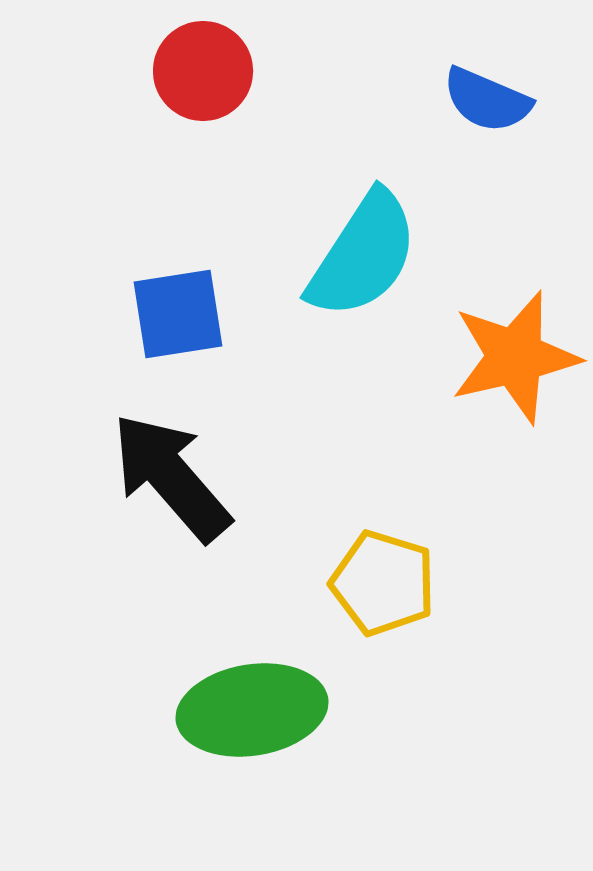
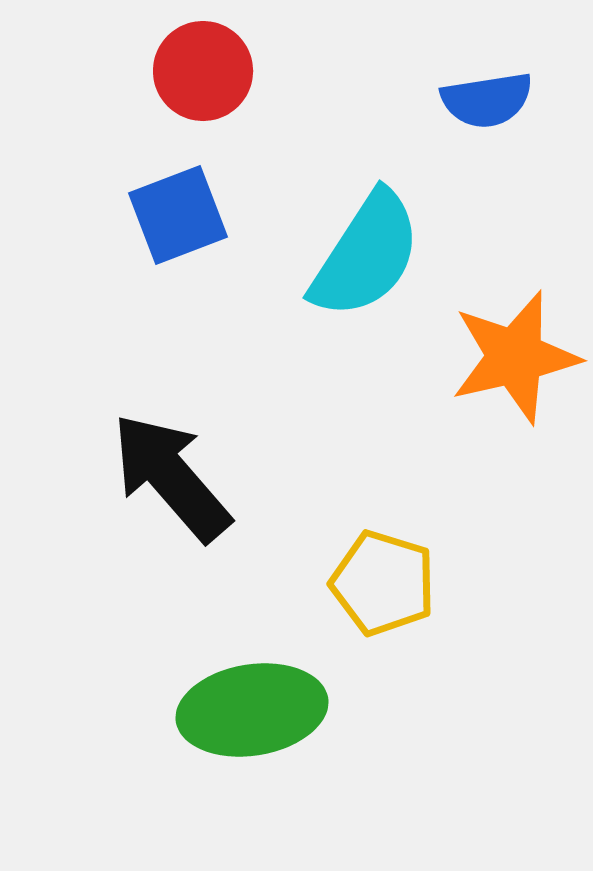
blue semicircle: rotated 32 degrees counterclockwise
cyan semicircle: moved 3 px right
blue square: moved 99 px up; rotated 12 degrees counterclockwise
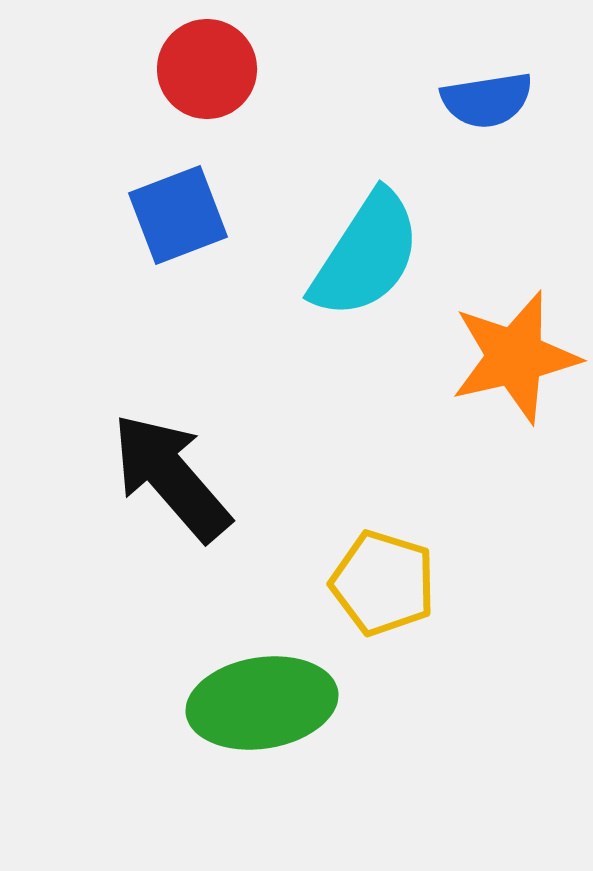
red circle: moved 4 px right, 2 px up
green ellipse: moved 10 px right, 7 px up
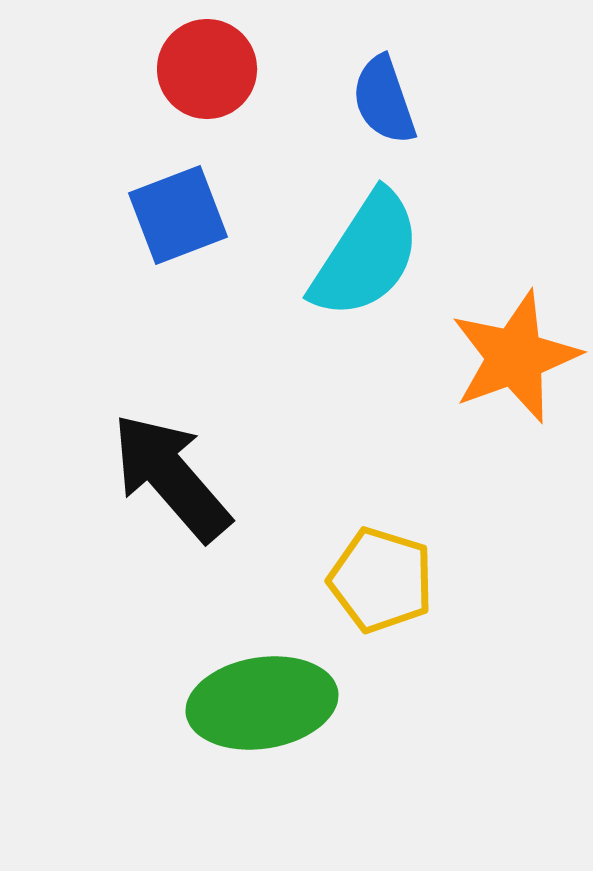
blue semicircle: moved 103 px left; rotated 80 degrees clockwise
orange star: rotated 7 degrees counterclockwise
yellow pentagon: moved 2 px left, 3 px up
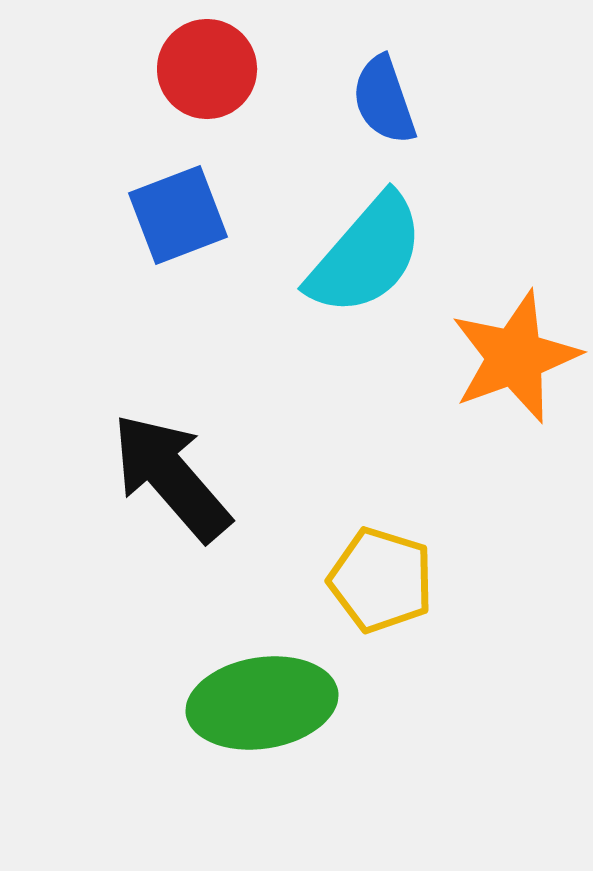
cyan semicircle: rotated 8 degrees clockwise
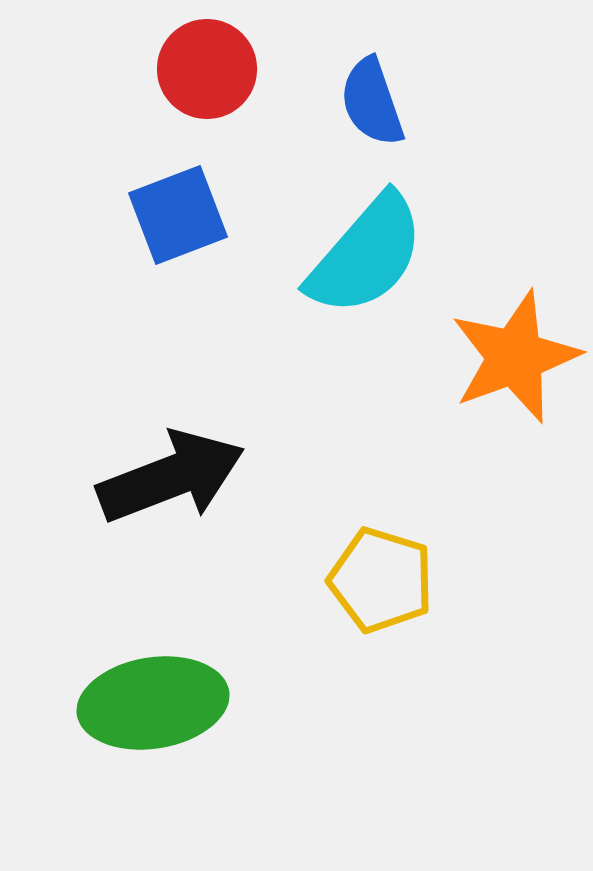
blue semicircle: moved 12 px left, 2 px down
black arrow: rotated 110 degrees clockwise
green ellipse: moved 109 px left
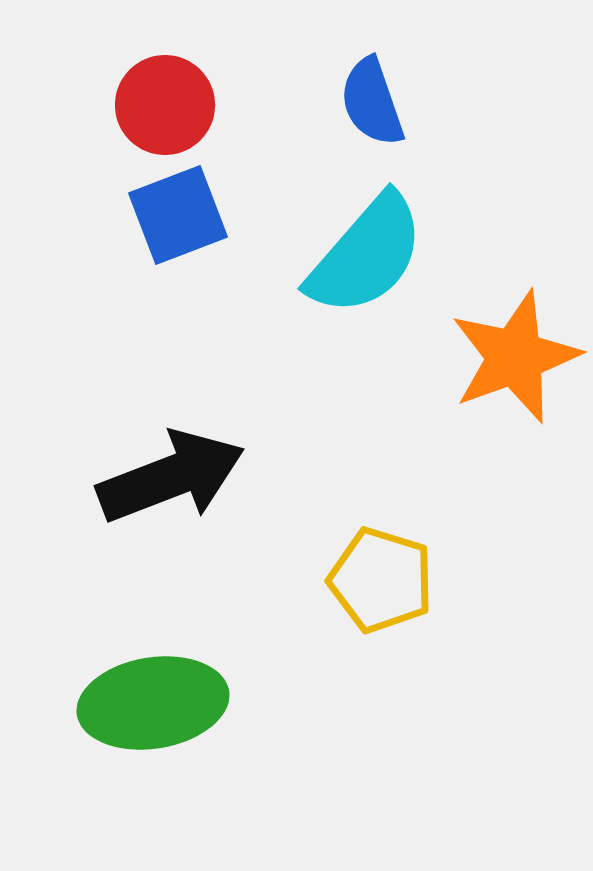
red circle: moved 42 px left, 36 px down
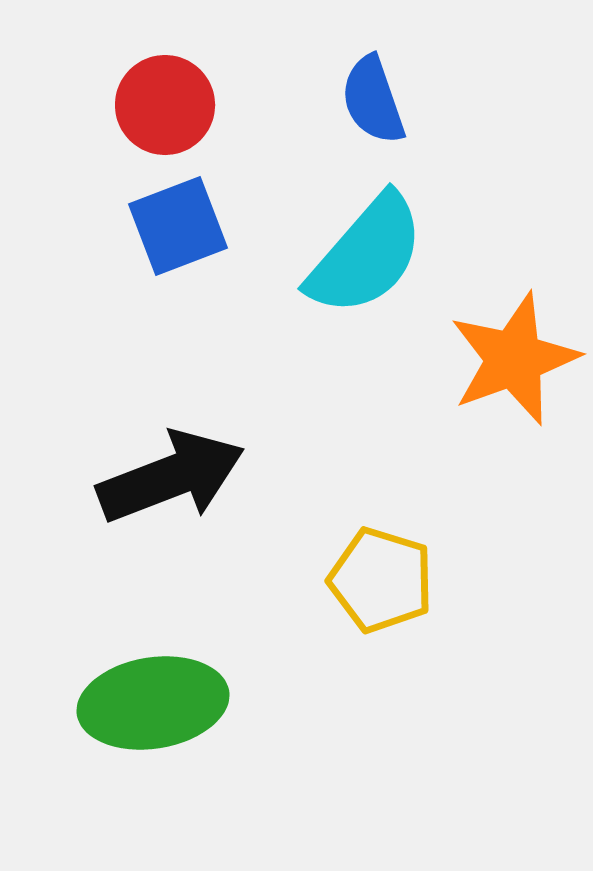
blue semicircle: moved 1 px right, 2 px up
blue square: moved 11 px down
orange star: moved 1 px left, 2 px down
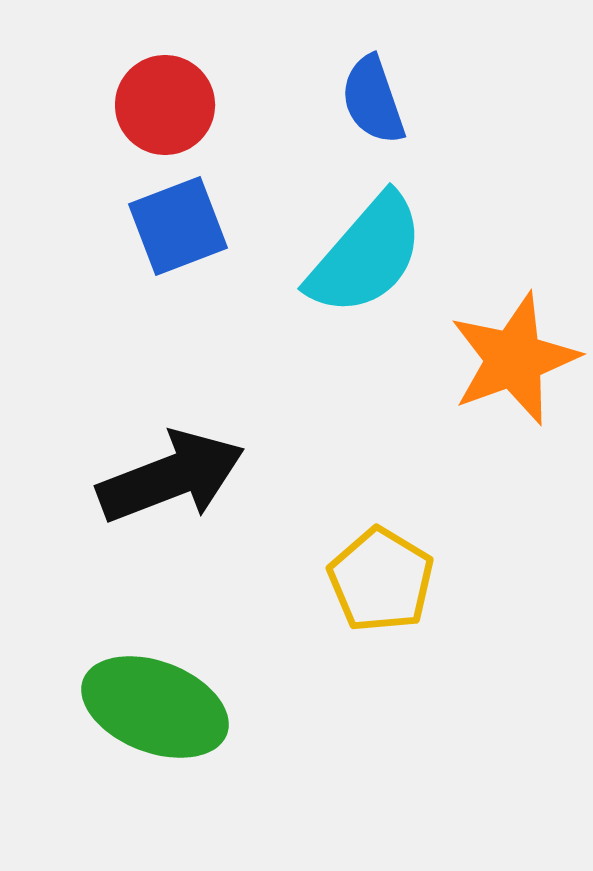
yellow pentagon: rotated 14 degrees clockwise
green ellipse: moved 2 px right, 4 px down; rotated 30 degrees clockwise
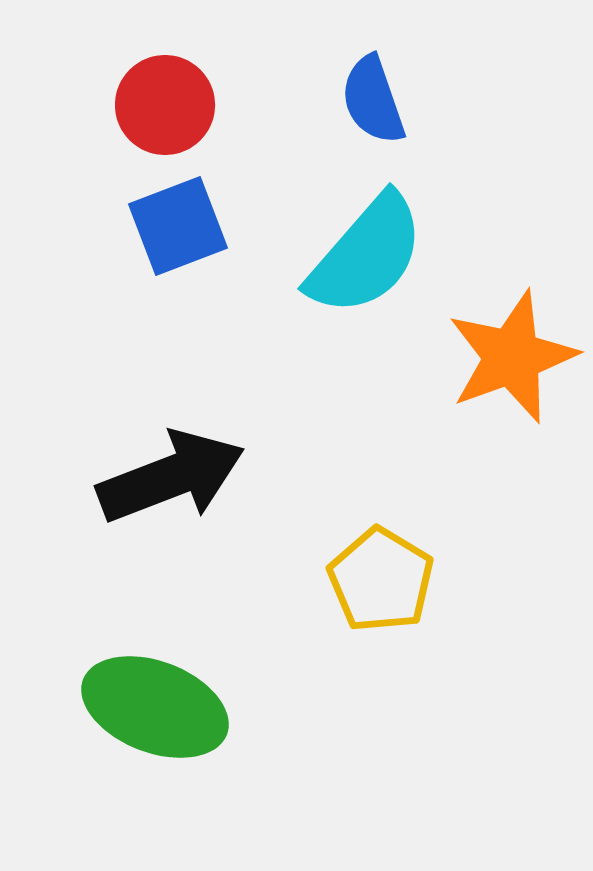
orange star: moved 2 px left, 2 px up
